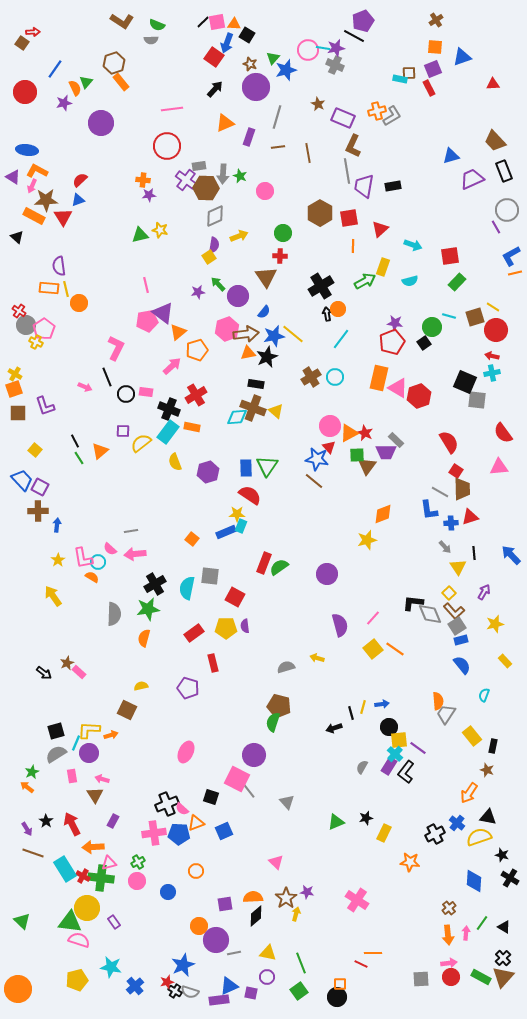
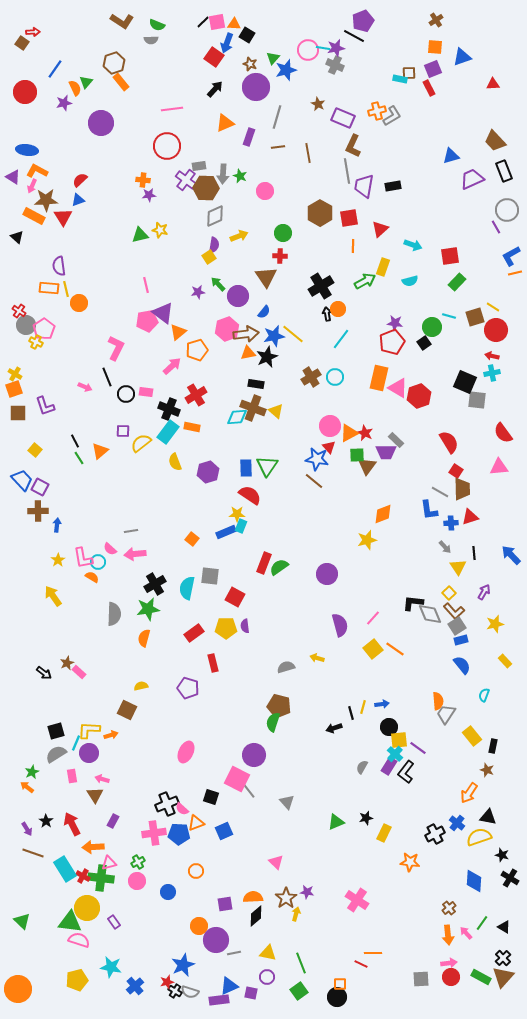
pink arrow at (466, 933): rotated 48 degrees counterclockwise
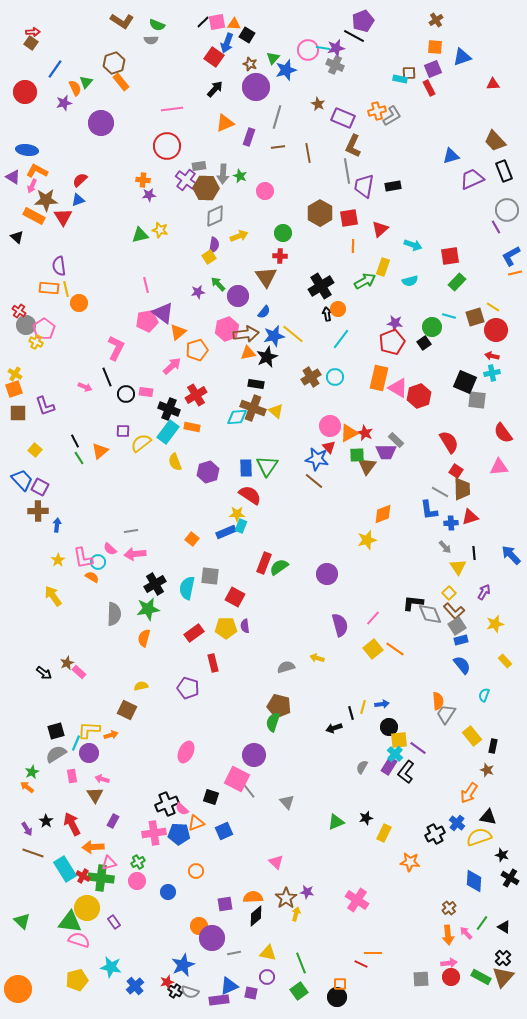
brown square at (22, 43): moved 9 px right
purple circle at (216, 940): moved 4 px left, 2 px up
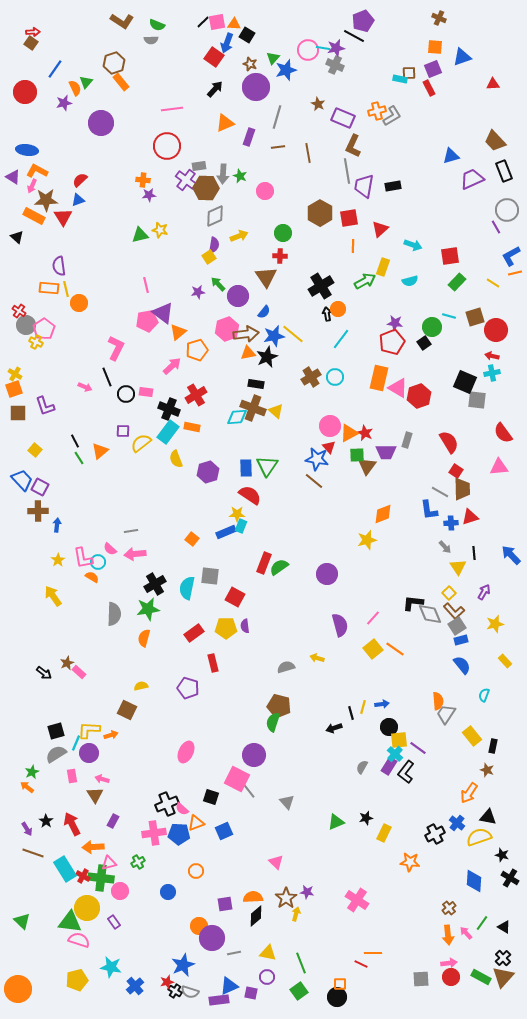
brown cross at (436, 20): moved 3 px right, 2 px up; rotated 32 degrees counterclockwise
yellow line at (493, 307): moved 24 px up
gray rectangle at (396, 440): moved 11 px right; rotated 63 degrees clockwise
yellow semicircle at (175, 462): moved 1 px right, 3 px up
pink circle at (137, 881): moved 17 px left, 10 px down
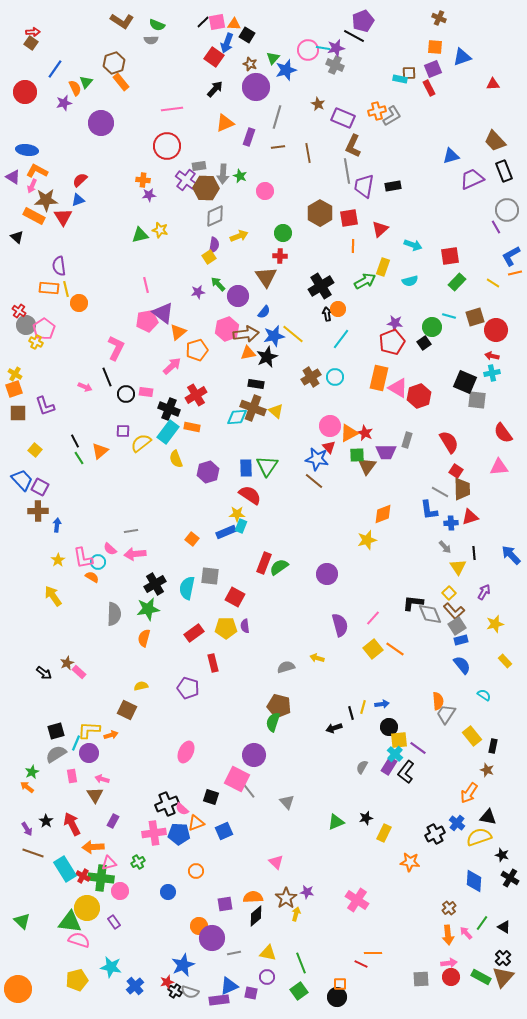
cyan semicircle at (484, 695): rotated 104 degrees clockwise
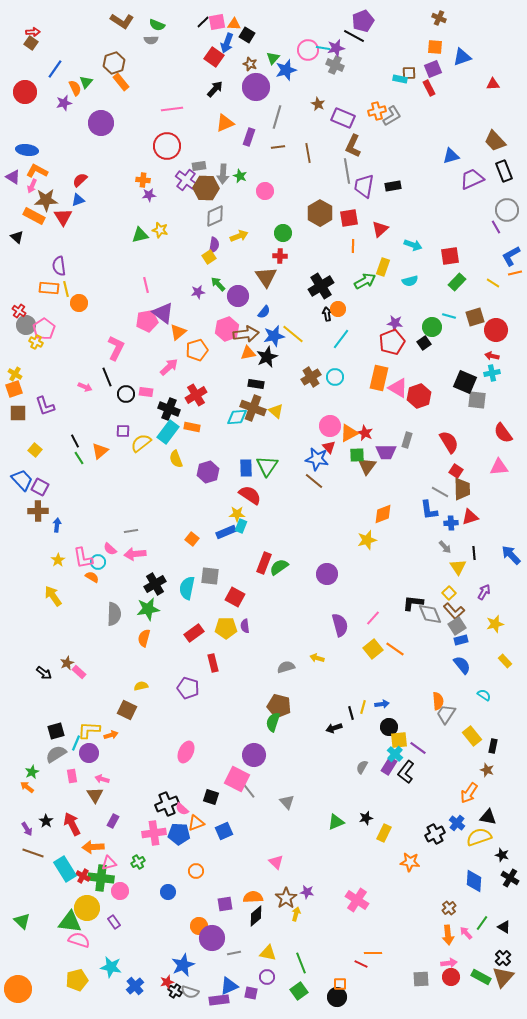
pink arrow at (172, 366): moved 3 px left, 1 px down
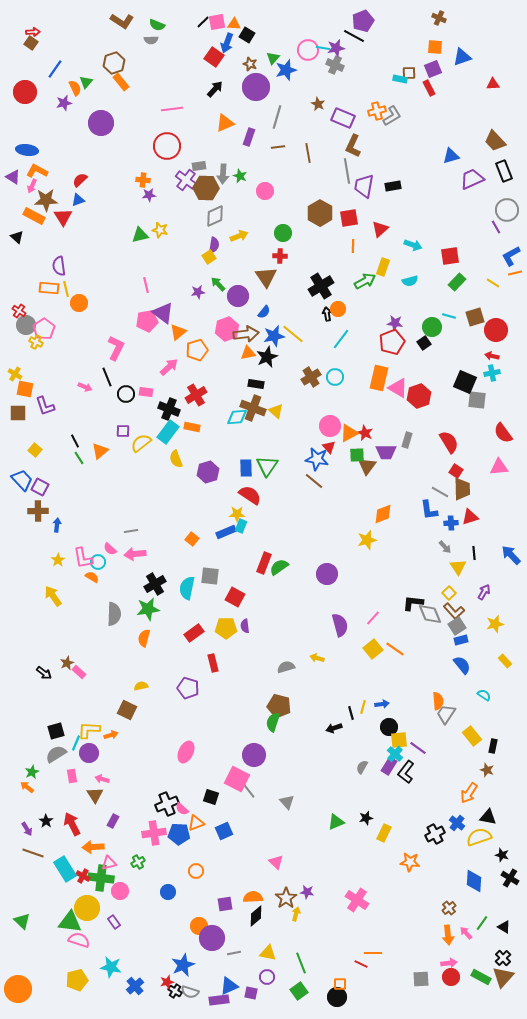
orange square at (14, 389): moved 11 px right; rotated 30 degrees clockwise
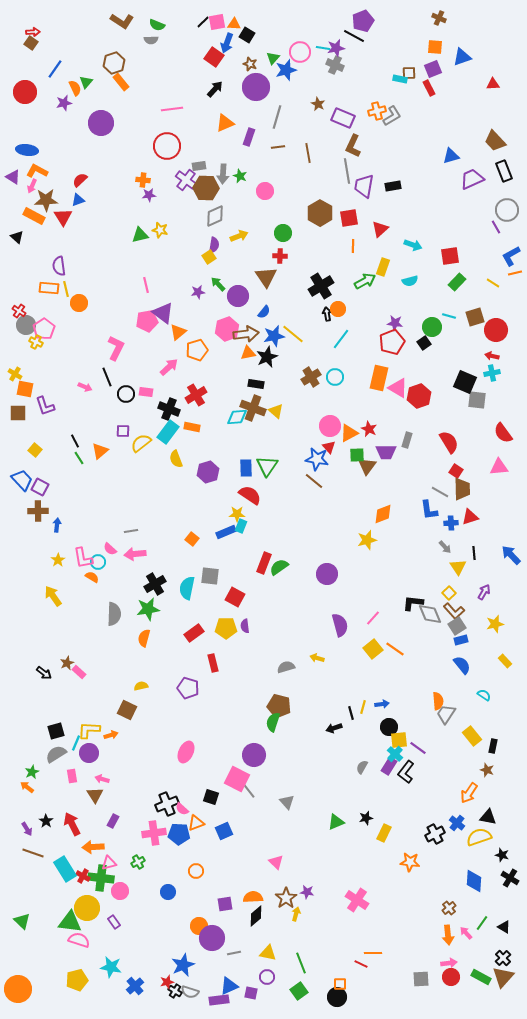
pink circle at (308, 50): moved 8 px left, 2 px down
red star at (365, 433): moved 4 px right, 4 px up
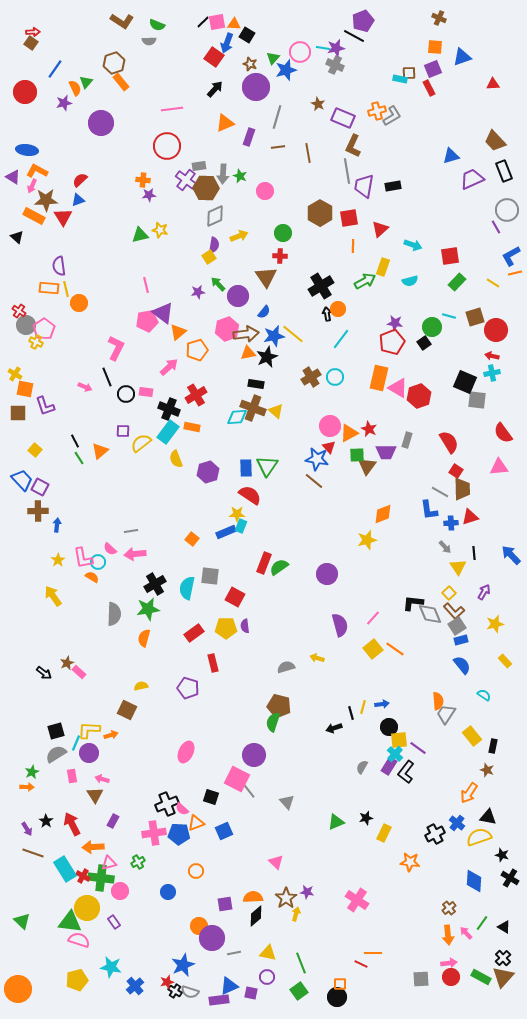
gray semicircle at (151, 40): moved 2 px left, 1 px down
orange arrow at (27, 787): rotated 144 degrees clockwise
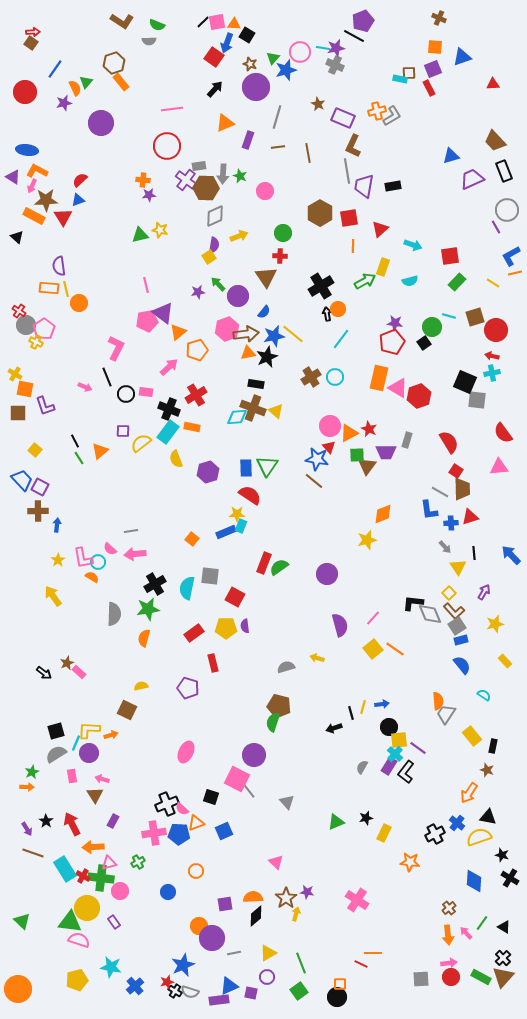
purple rectangle at (249, 137): moved 1 px left, 3 px down
yellow triangle at (268, 953): rotated 42 degrees counterclockwise
